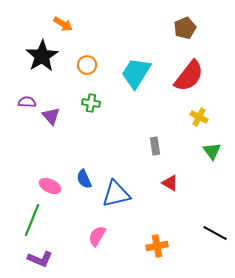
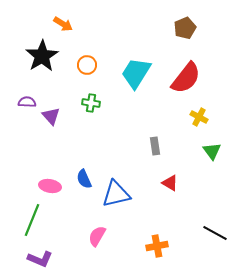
red semicircle: moved 3 px left, 2 px down
pink ellipse: rotated 15 degrees counterclockwise
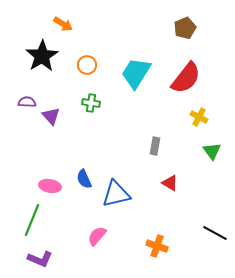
gray rectangle: rotated 18 degrees clockwise
pink semicircle: rotated 10 degrees clockwise
orange cross: rotated 30 degrees clockwise
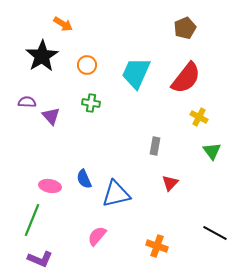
cyan trapezoid: rotated 8 degrees counterclockwise
red triangle: rotated 42 degrees clockwise
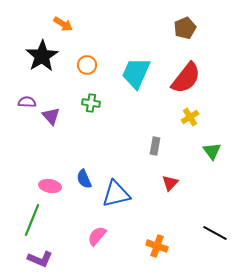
yellow cross: moved 9 px left; rotated 30 degrees clockwise
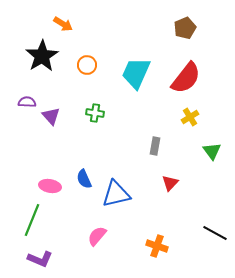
green cross: moved 4 px right, 10 px down
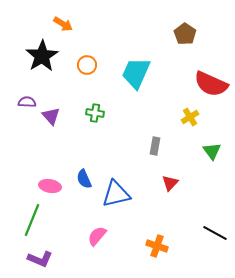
brown pentagon: moved 6 px down; rotated 15 degrees counterclockwise
red semicircle: moved 25 px right, 6 px down; rotated 76 degrees clockwise
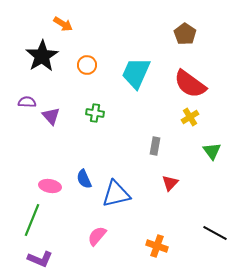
red semicircle: moved 21 px left; rotated 12 degrees clockwise
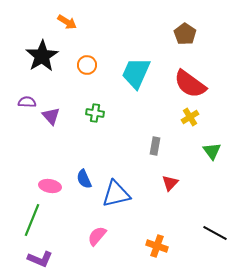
orange arrow: moved 4 px right, 2 px up
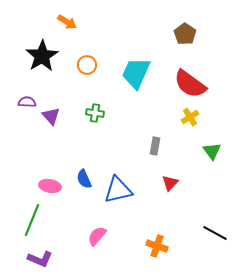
blue triangle: moved 2 px right, 4 px up
